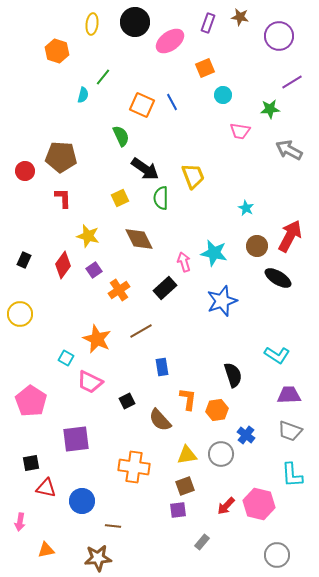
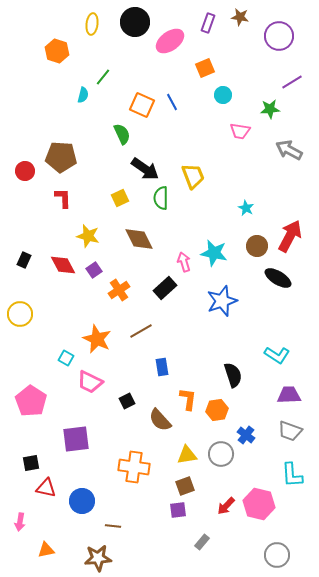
green semicircle at (121, 136): moved 1 px right, 2 px up
red diamond at (63, 265): rotated 64 degrees counterclockwise
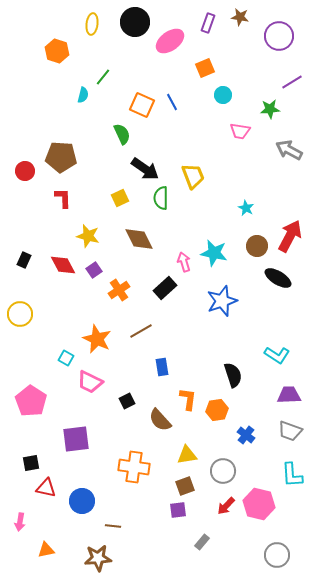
gray circle at (221, 454): moved 2 px right, 17 px down
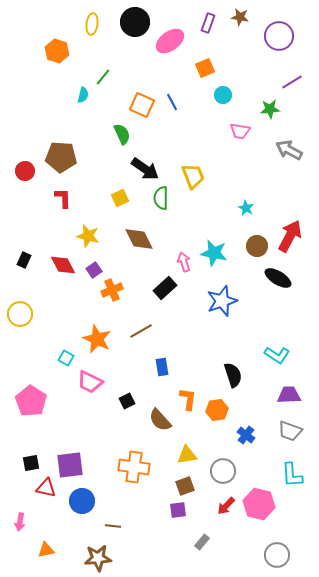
orange cross at (119, 290): moved 7 px left; rotated 10 degrees clockwise
purple square at (76, 439): moved 6 px left, 26 px down
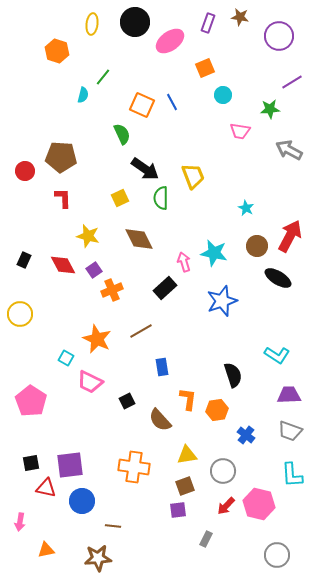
gray rectangle at (202, 542): moved 4 px right, 3 px up; rotated 14 degrees counterclockwise
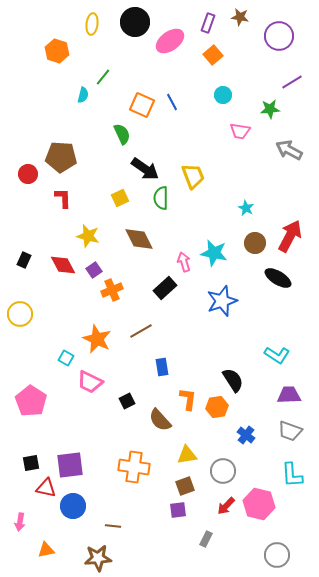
orange square at (205, 68): moved 8 px right, 13 px up; rotated 18 degrees counterclockwise
red circle at (25, 171): moved 3 px right, 3 px down
brown circle at (257, 246): moved 2 px left, 3 px up
black semicircle at (233, 375): moved 5 px down; rotated 15 degrees counterclockwise
orange hexagon at (217, 410): moved 3 px up
blue circle at (82, 501): moved 9 px left, 5 px down
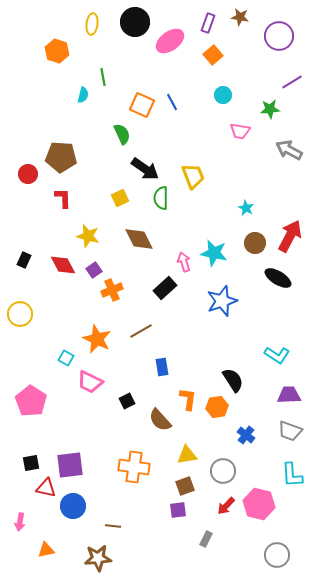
green line at (103, 77): rotated 48 degrees counterclockwise
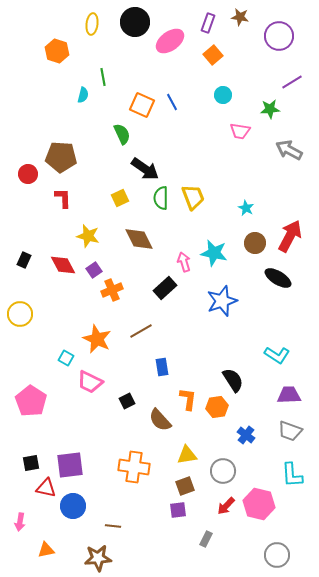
yellow trapezoid at (193, 176): moved 21 px down
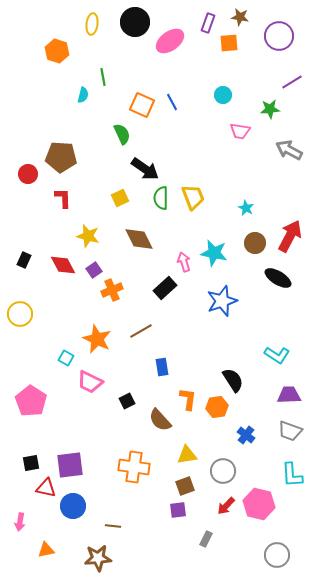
orange square at (213, 55): moved 16 px right, 12 px up; rotated 36 degrees clockwise
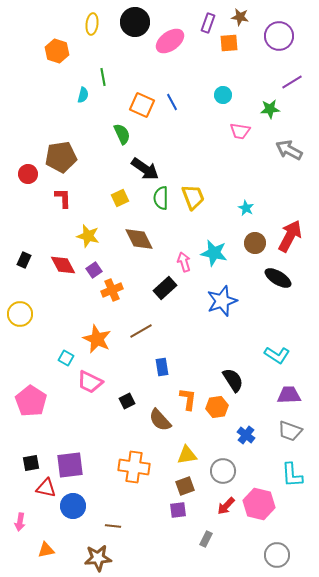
brown pentagon at (61, 157): rotated 12 degrees counterclockwise
